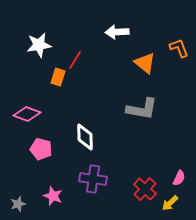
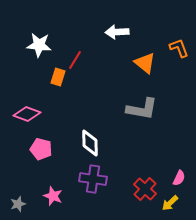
white star: rotated 15 degrees clockwise
white diamond: moved 5 px right, 6 px down
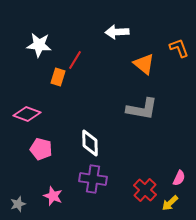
orange triangle: moved 1 px left, 1 px down
red cross: moved 1 px down
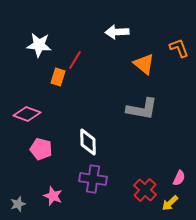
white diamond: moved 2 px left, 1 px up
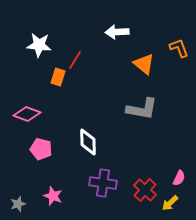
purple cross: moved 10 px right, 4 px down
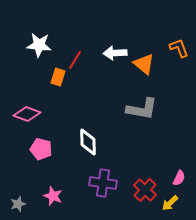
white arrow: moved 2 px left, 21 px down
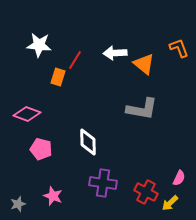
red cross: moved 1 px right, 2 px down; rotated 15 degrees counterclockwise
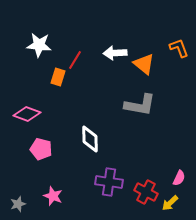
gray L-shape: moved 2 px left, 4 px up
white diamond: moved 2 px right, 3 px up
purple cross: moved 6 px right, 1 px up
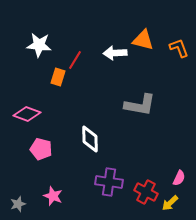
orange triangle: moved 1 px left, 24 px up; rotated 25 degrees counterclockwise
